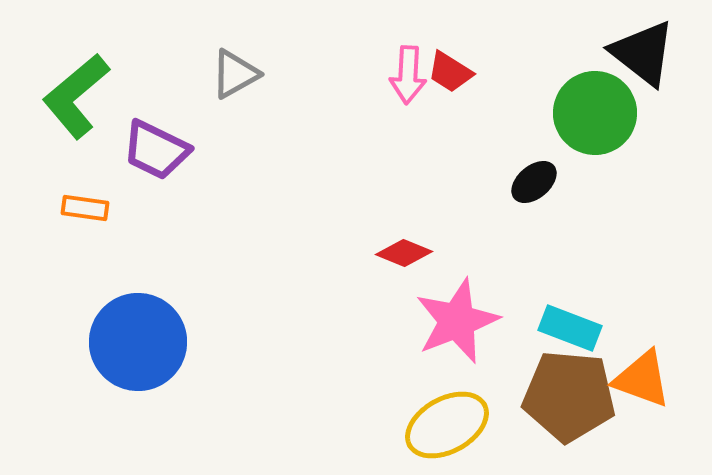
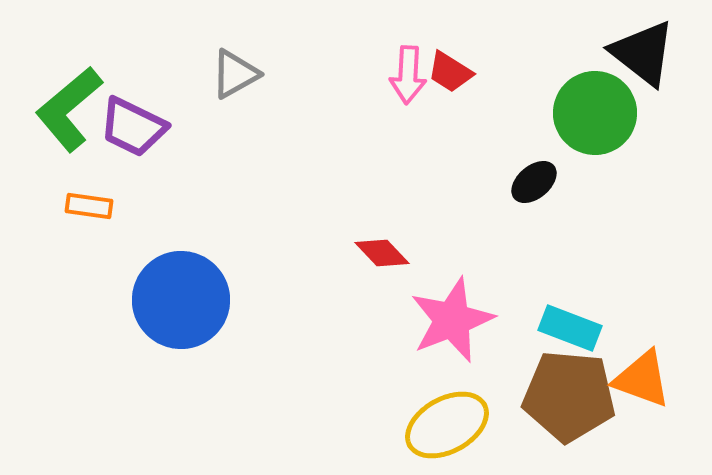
green L-shape: moved 7 px left, 13 px down
purple trapezoid: moved 23 px left, 23 px up
orange rectangle: moved 4 px right, 2 px up
red diamond: moved 22 px left; rotated 24 degrees clockwise
pink star: moved 5 px left, 1 px up
blue circle: moved 43 px right, 42 px up
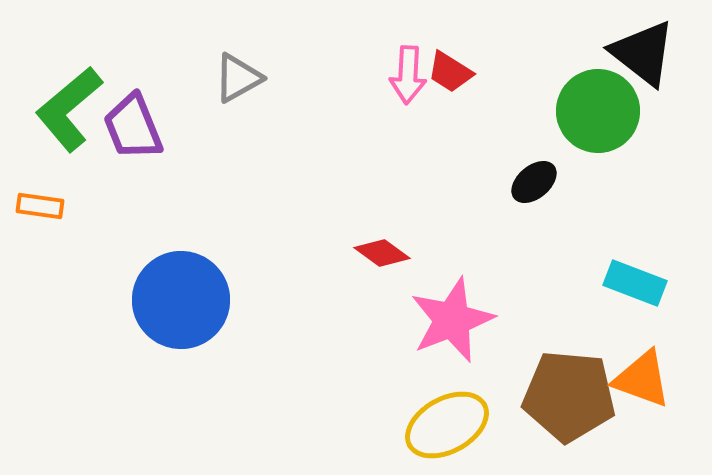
gray triangle: moved 3 px right, 4 px down
green circle: moved 3 px right, 2 px up
purple trapezoid: rotated 42 degrees clockwise
orange rectangle: moved 49 px left
red diamond: rotated 10 degrees counterclockwise
cyan rectangle: moved 65 px right, 45 px up
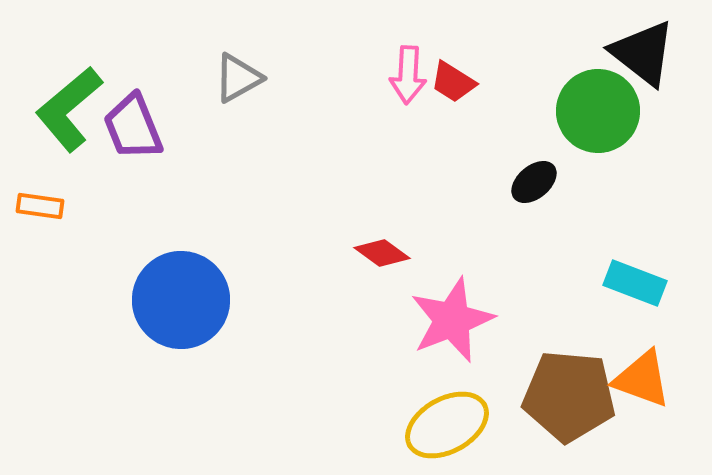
red trapezoid: moved 3 px right, 10 px down
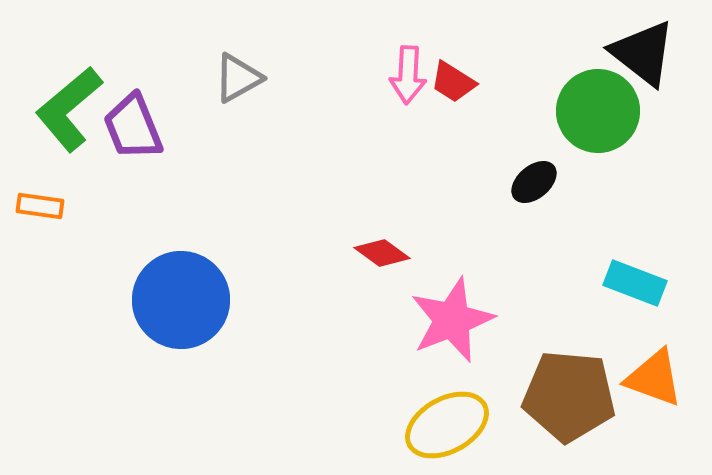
orange triangle: moved 12 px right, 1 px up
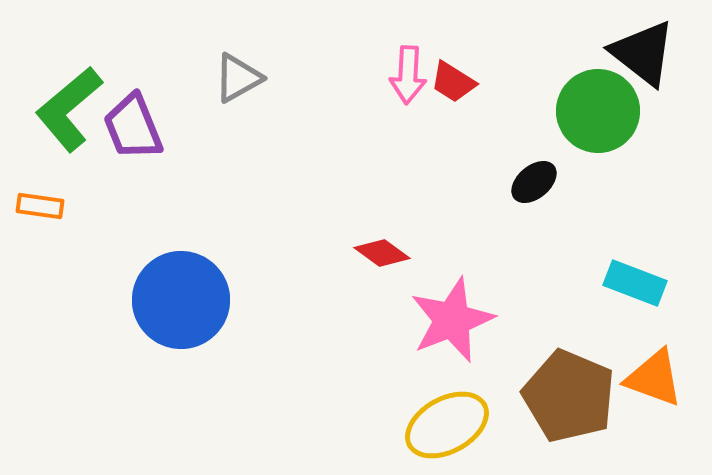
brown pentagon: rotated 18 degrees clockwise
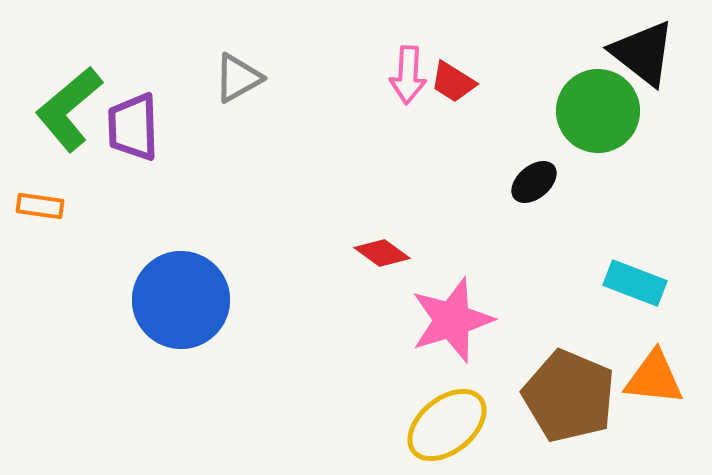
purple trapezoid: rotated 20 degrees clockwise
pink star: rotated 4 degrees clockwise
orange triangle: rotated 14 degrees counterclockwise
yellow ellipse: rotated 10 degrees counterclockwise
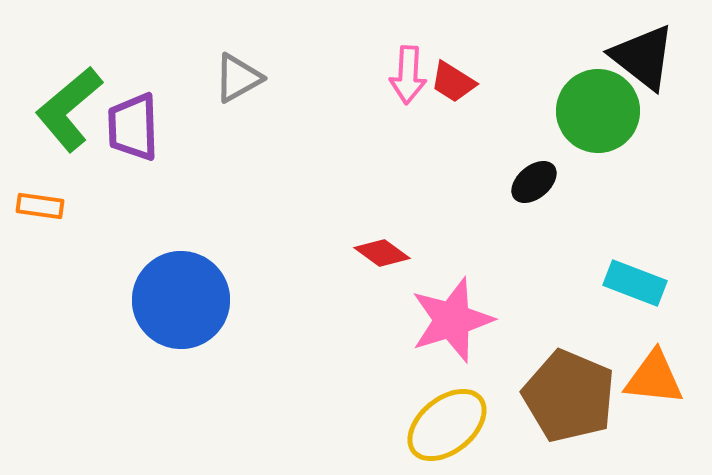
black triangle: moved 4 px down
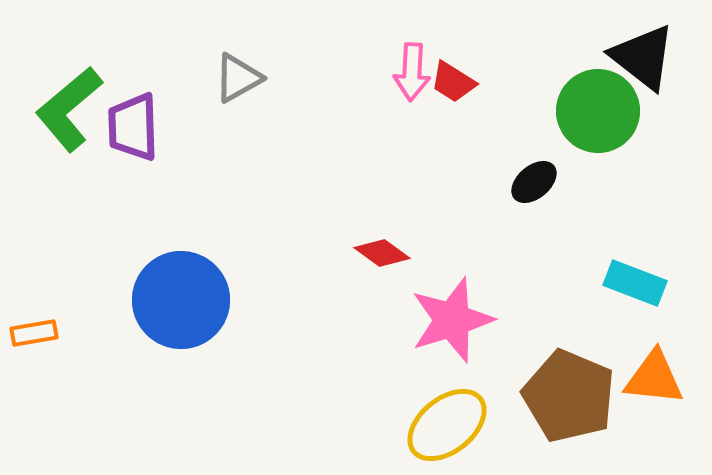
pink arrow: moved 4 px right, 3 px up
orange rectangle: moved 6 px left, 127 px down; rotated 18 degrees counterclockwise
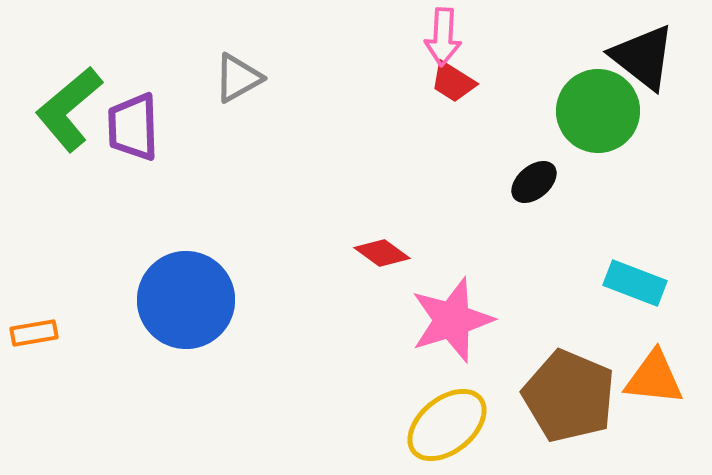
pink arrow: moved 31 px right, 35 px up
blue circle: moved 5 px right
